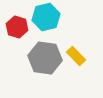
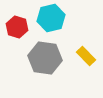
cyan hexagon: moved 5 px right, 1 px down
yellow rectangle: moved 10 px right
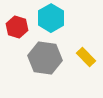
cyan hexagon: rotated 16 degrees counterclockwise
yellow rectangle: moved 1 px down
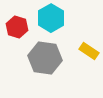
yellow rectangle: moved 3 px right, 6 px up; rotated 12 degrees counterclockwise
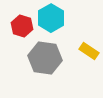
red hexagon: moved 5 px right, 1 px up
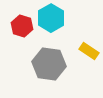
gray hexagon: moved 4 px right, 6 px down
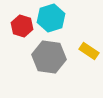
cyan hexagon: rotated 12 degrees clockwise
gray hexagon: moved 7 px up
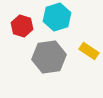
cyan hexagon: moved 6 px right, 1 px up
gray hexagon: rotated 16 degrees counterclockwise
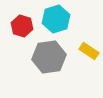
cyan hexagon: moved 1 px left, 2 px down
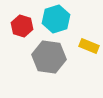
yellow rectangle: moved 5 px up; rotated 12 degrees counterclockwise
gray hexagon: rotated 16 degrees clockwise
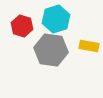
yellow rectangle: rotated 12 degrees counterclockwise
gray hexagon: moved 2 px right, 7 px up
